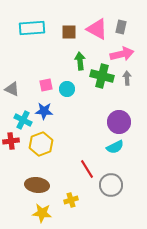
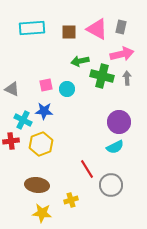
green arrow: rotated 96 degrees counterclockwise
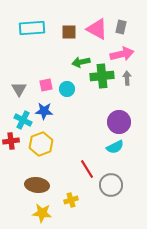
green arrow: moved 1 px right, 1 px down
green cross: rotated 20 degrees counterclockwise
gray triangle: moved 7 px right; rotated 35 degrees clockwise
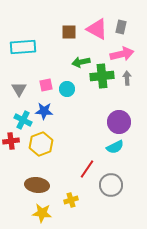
cyan rectangle: moved 9 px left, 19 px down
red line: rotated 66 degrees clockwise
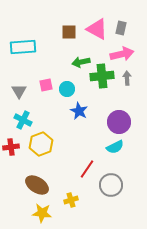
gray rectangle: moved 1 px down
gray triangle: moved 2 px down
blue star: moved 35 px right; rotated 24 degrees clockwise
red cross: moved 6 px down
brown ellipse: rotated 25 degrees clockwise
